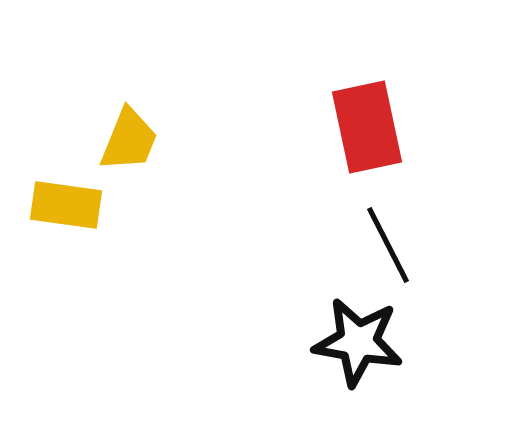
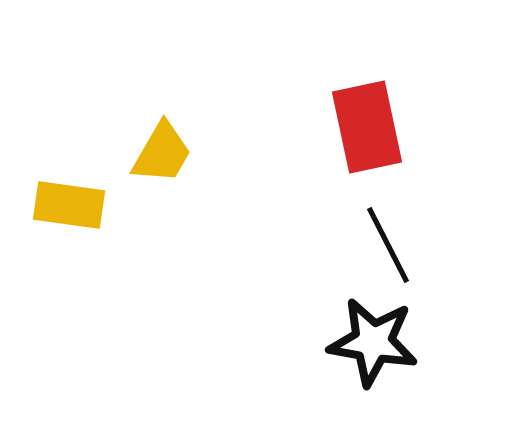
yellow trapezoid: moved 33 px right, 13 px down; rotated 8 degrees clockwise
yellow rectangle: moved 3 px right
black star: moved 15 px right
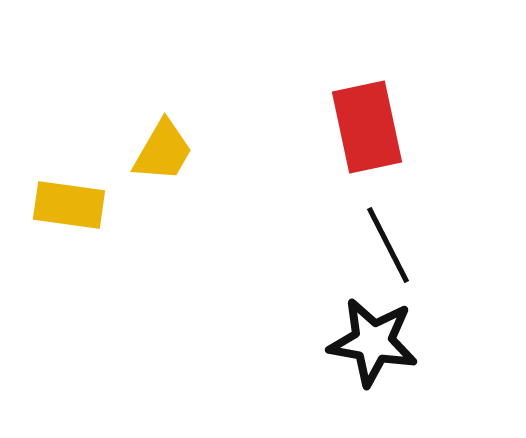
yellow trapezoid: moved 1 px right, 2 px up
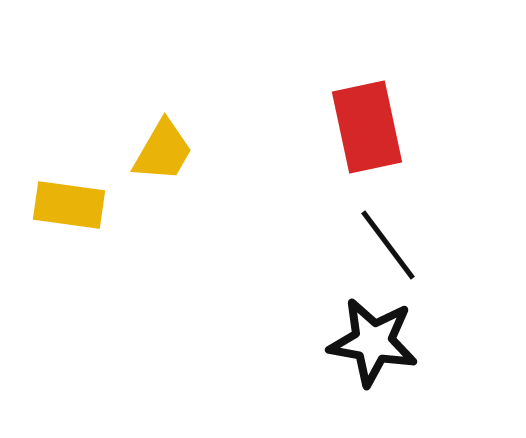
black line: rotated 10 degrees counterclockwise
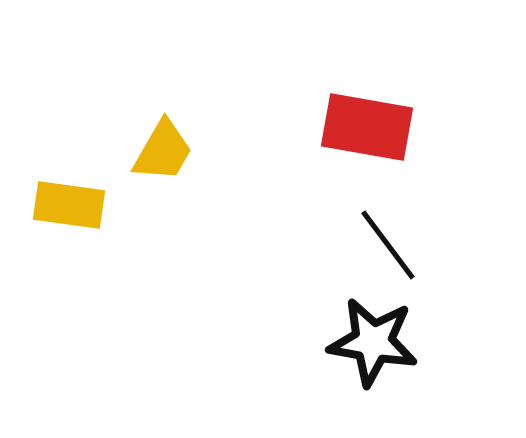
red rectangle: rotated 68 degrees counterclockwise
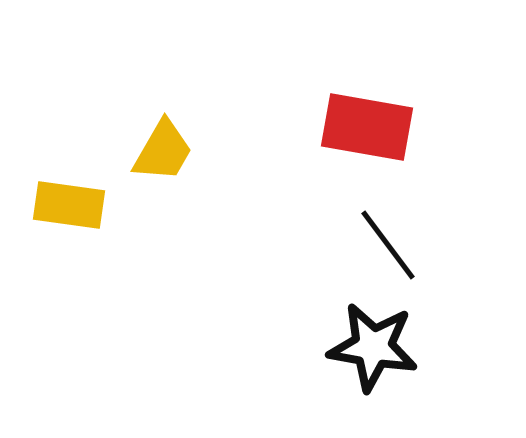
black star: moved 5 px down
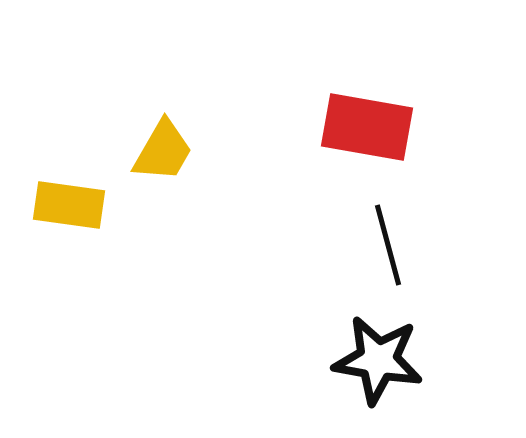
black line: rotated 22 degrees clockwise
black star: moved 5 px right, 13 px down
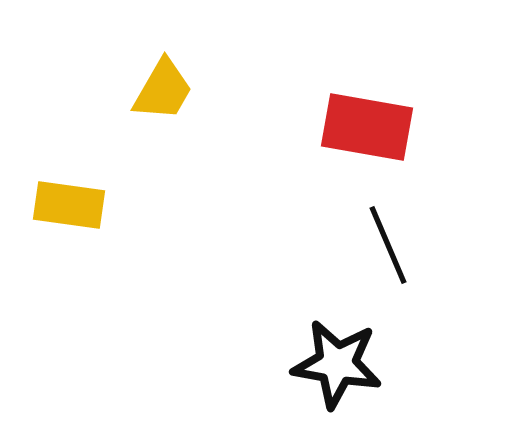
yellow trapezoid: moved 61 px up
black line: rotated 8 degrees counterclockwise
black star: moved 41 px left, 4 px down
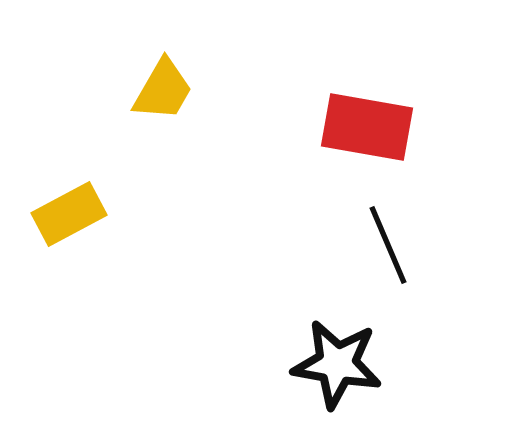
yellow rectangle: moved 9 px down; rotated 36 degrees counterclockwise
